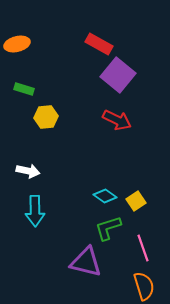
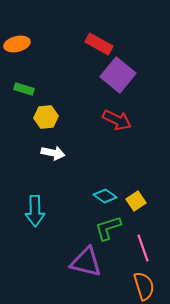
white arrow: moved 25 px right, 18 px up
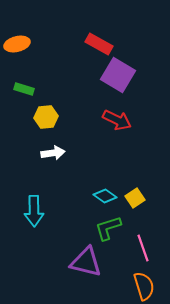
purple square: rotated 8 degrees counterclockwise
white arrow: rotated 20 degrees counterclockwise
yellow square: moved 1 px left, 3 px up
cyan arrow: moved 1 px left
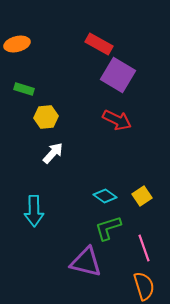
white arrow: rotated 40 degrees counterclockwise
yellow square: moved 7 px right, 2 px up
pink line: moved 1 px right
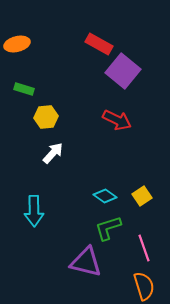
purple square: moved 5 px right, 4 px up; rotated 8 degrees clockwise
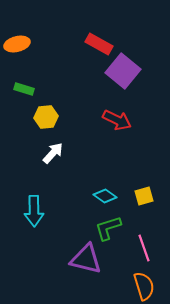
yellow square: moved 2 px right; rotated 18 degrees clockwise
purple triangle: moved 3 px up
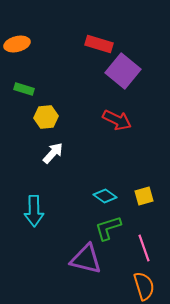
red rectangle: rotated 12 degrees counterclockwise
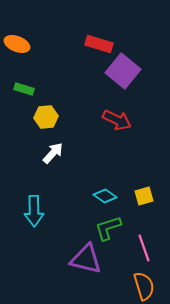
orange ellipse: rotated 35 degrees clockwise
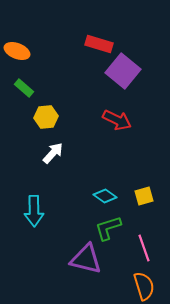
orange ellipse: moved 7 px down
green rectangle: moved 1 px up; rotated 24 degrees clockwise
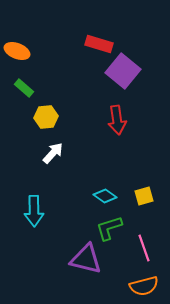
red arrow: rotated 56 degrees clockwise
green L-shape: moved 1 px right
orange semicircle: rotated 92 degrees clockwise
